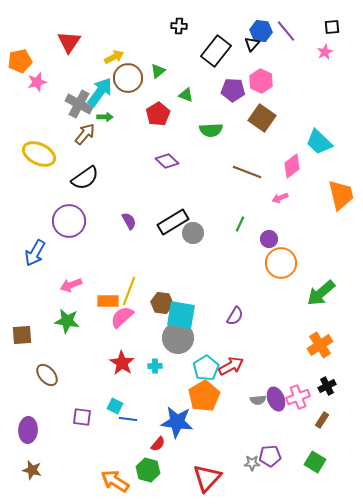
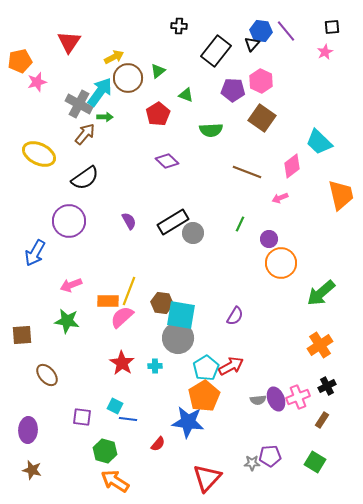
blue star at (177, 422): moved 11 px right
green hexagon at (148, 470): moved 43 px left, 19 px up
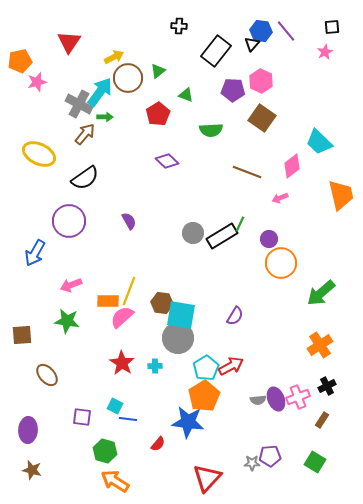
black rectangle at (173, 222): moved 49 px right, 14 px down
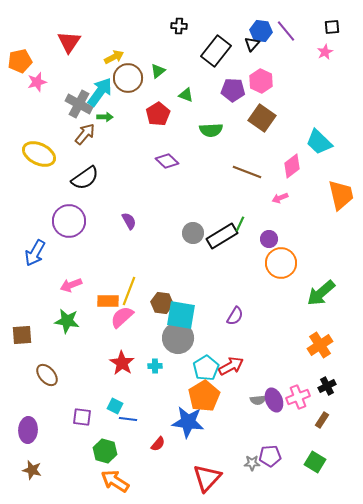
purple ellipse at (276, 399): moved 2 px left, 1 px down
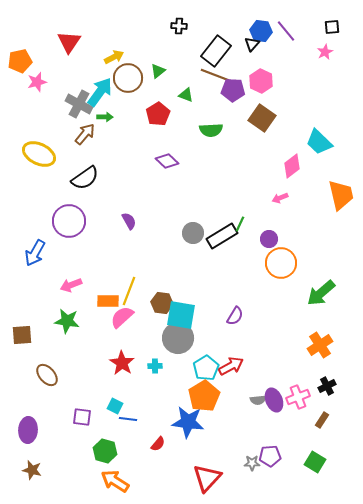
brown line at (247, 172): moved 32 px left, 97 px up
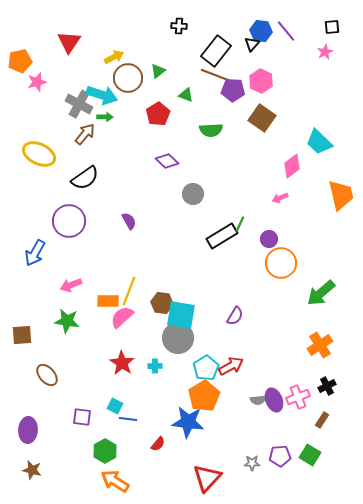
cyan arrow at (100, 92): moved 2 px right, 3 px down; rotated 72 degrees clockwise
gray circle at (193, 233): moved 39 px up
green hexagon at (105, 451): rotated 15 degrees clockwise
purple pentagon at (270, 456): moved 10 px right
green square at (315, 462): moved 5 px left, 7 px up
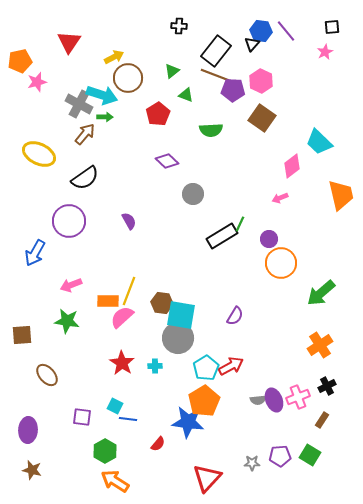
green triangle at (158, 71): moved 14 px right
orange pentagon at (204, 396): moved 5 px down
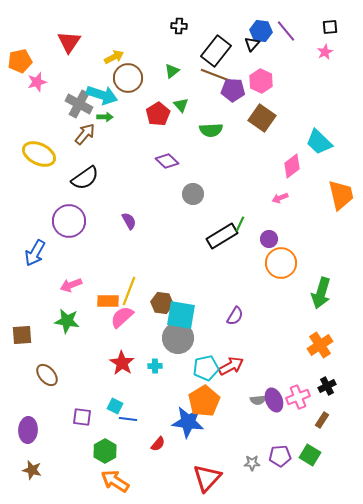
black square at (332, 27): moved 2 px left
green triangle at (186, 95): moved 5 px left, 10 px down; rotated 28 degrees clockwise
green arrow at (321, 293): rotated 32 degrees counterclockwise
cyan pentagon at (206, 368): rotated 20 degrees clockwise
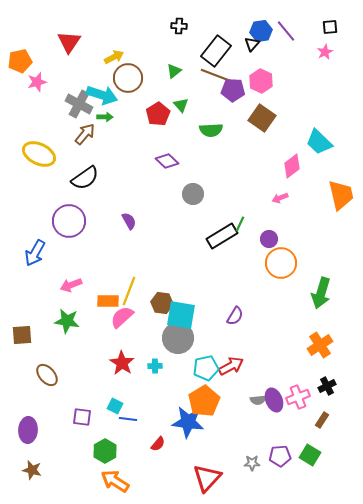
blue hexagon at (261, 31): rotated 15 degrees counterclockwise
green triangle at (172, 71): moved 2 px right
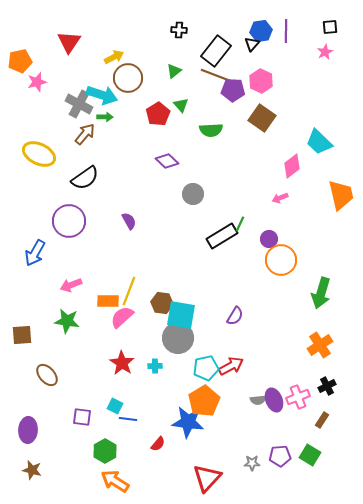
black cross at (179, 26): moved 4 px down
purple line at (286, 31): rotated 40 degrees clockwise
orange circle at (281, 263): moved 3 px up
